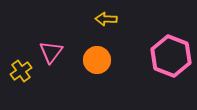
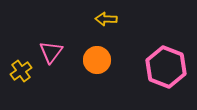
pink hexagon: moved 5 px left, 11 px down
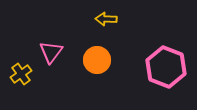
yellow cross: moved 3 px down
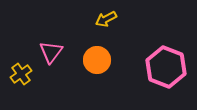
yellow arrow: rotated 30 degrees counterclockwise
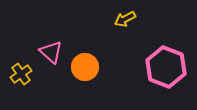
yellow arrow: moved 19 px right
pink triangle: rotated 25 degrees counterclockwise
orange circle: moved 12 px left, 7 px down
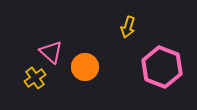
yellow arrow: moved 3 px right, 8 px down; rotated 45 degrees counterclockwise
pink hexagon: moved 4 px left
yellow cross: moved 14 px right, 4 px down
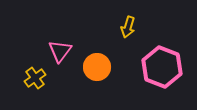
pink triangle: moved 9 px right, 1 px up; rotated 25 degrees clockwise
orange circle: moved 12 px right
